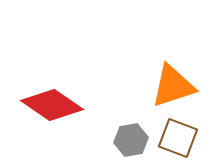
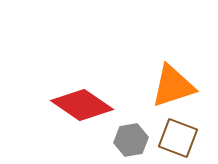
red diamond: moved 30 px right
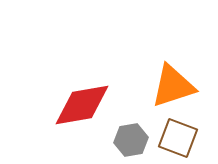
red diamond: rotated 44 degrees counterclockwise
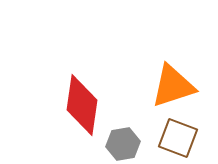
red diamond: rotated 72 degrees counterclockwise
gray hexagon: moved 8 px left, 4 px down
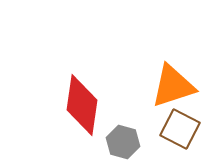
brown square: moved 2 px right, 9 px up; rotated 6 degrees clockwise
gray hexagon: moved 2 px up; rotated 24 degrees clockwise
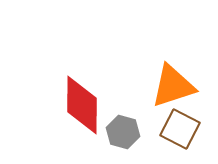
red diamond: rotated 8 degrees counterclockwise
gray hexagon: moved 10 px up
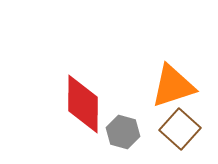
red diamond: moved 1 px right, 1 px up
brown square: rotated 15 degrees clockwise
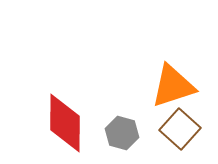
red diamond: moved 18 px left, 19 px down
gray hexagon: moved 1 px left, 1 px down
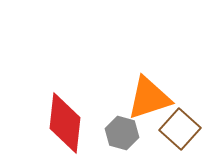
orange triangle: moved 24 px left, 12 px down
red diamond: rotated 6 degrees clockwise
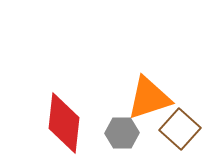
red diamond: moved 1 px left
gray hexagon: rotated 16 degrees counterclockwise
